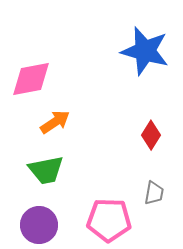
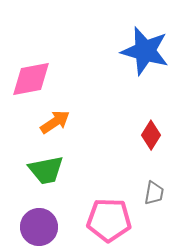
purple circle: moved 2 px down
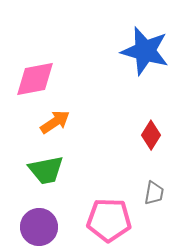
pink diamond: moved 4 px right
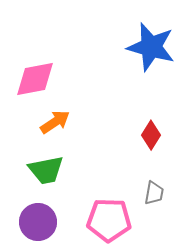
blue star: moved 6 px right, 4 px up
purple circle: moved 1 px left, 5 px up
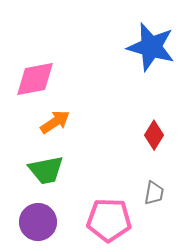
red diamond: moved 3 px right
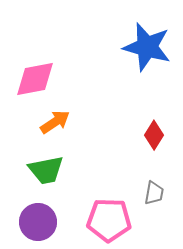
blue star: moved 4 px left
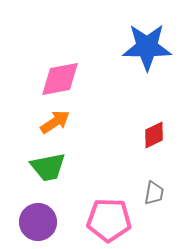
blue star: rotated 15 degrees counterclockwise
pink diamond: moved 25 px right
red diamond: rotated 32 degrees clockwise
green trapezoid: moved 2 px right, 3 px up
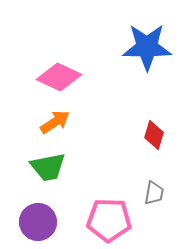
pink diamond: moved 1 px left, 2 px up; rotated 36 degrees clockwise
red diamond: rotated 48 degrees counterclockwise
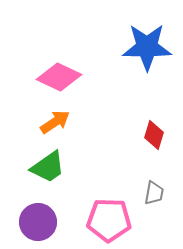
green trapezoid: rotated 24 degrees counterclockwise
